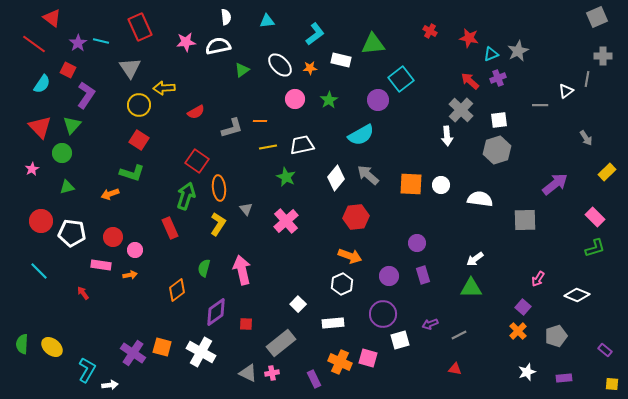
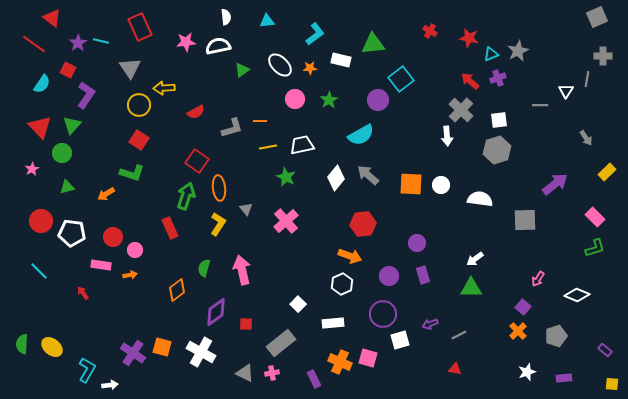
white triangle at (566, 91): rotated 21 degrees counterclockwise
orange arrow at (110, 194): moved 4 px left; rotated 12 degrees counterclockwise
red hexagon at (356, 217): moved 7 px right, 7 px down
gray triangle at (248, 373): moved 3 px left
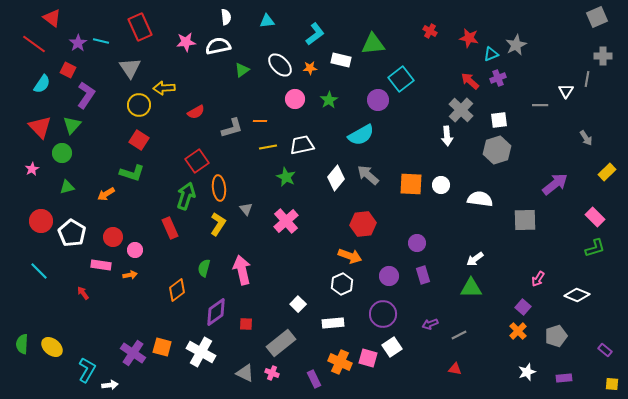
gray star at (518, 51): moved 2 px left, 6 px up
red square at (197, 161): rotated 20 degrees clockwise
white pentagon at (72, 233): rotated 24 degrees clockwise
white square at (400, 340): moved 8 px left, 7 px down; rotated 18 degrees counterclockwise
pink cross at (272, 373): rotated 32 degrees clockwise
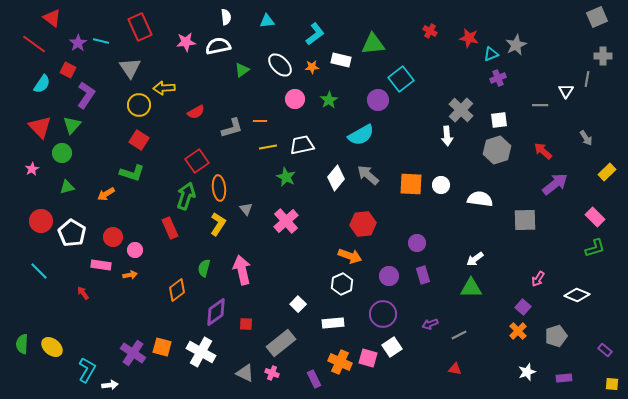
orange star at (310, 68): moved 2 px right, 1 px up
red arrow at (470, 81): moved 73 px right, 70 px down
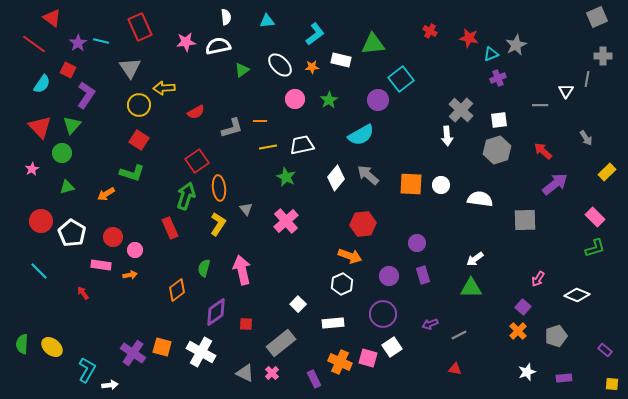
pink cross at (272, 373): rotated 24 degrees clockwise
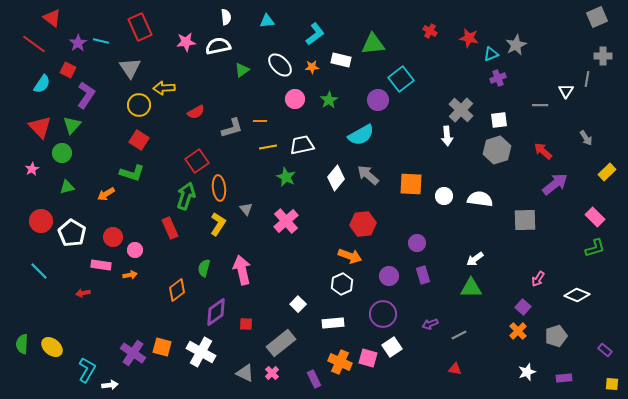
white circle at (441, 185): moved 3 px right, 11 px down
red arrow at (83, 293): rotated 64 degrees counterclockwise
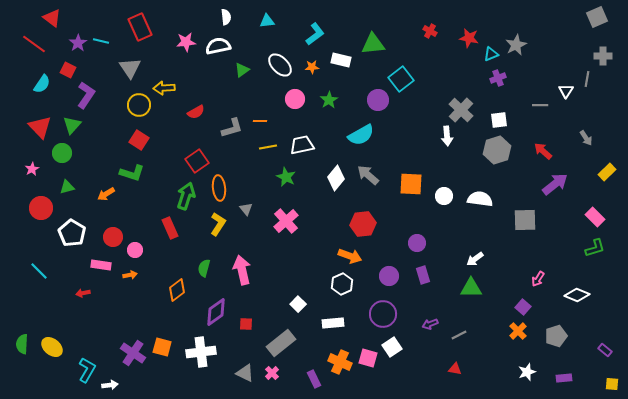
red circle at (41, 221): moved 13 px up
white cross at (201, 352): rotated 36 degrees counterclockwise
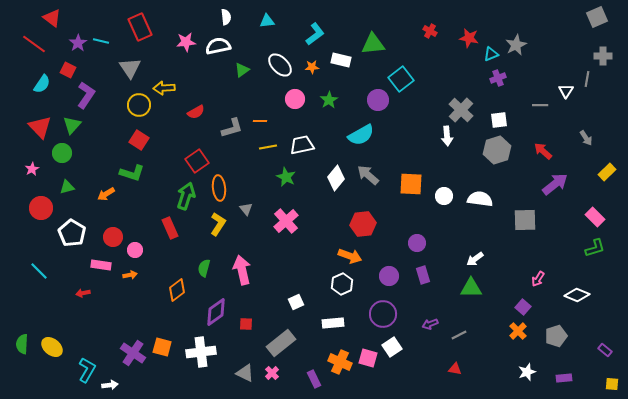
white square at (298, 304): moved 2 px left, 2 px up; rotated 21 degrees clockwise
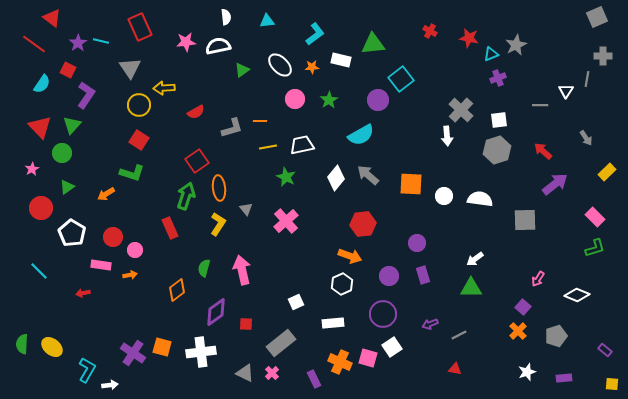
green triangle at (67, 187): rotated 21 degrees counterclockwise
